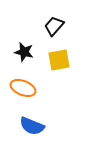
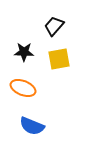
black star: rotated 12 degrees counterclockwise
yellow square: moved 1 px up
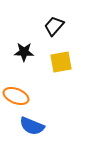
yellow square: moved 2 px right, 3 px down
orange ellipse: moved 7 px left, 8 px down
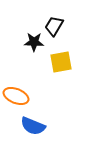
black trapezoid: rotated 10 degrees counterclockwise
black star: moved 10 px right, 10 px up
blue semicircle: moved 1 px right
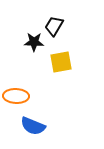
orange ellipse: rotated 20 degrees counterclockwise
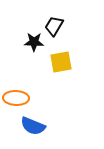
orange ellipse: moved 2 px down
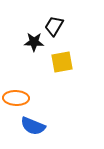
yellow square: moved 1 px right
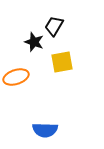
black star: rotated 18 degrees clockwise
orange ellipse: moved 21 px up; rotated 20 degrees counterclockwise
blue semicircle: moved 12 px right, 4 px down; rotated 20 degrees counterclockwise
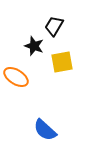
black star: moved 4 px down
orange ellipse: rotated 50 degrees clockwise
blue semicircle: rotated 40 degrees clockwise
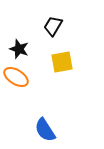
black trapezoid: moved 1 px left
black star: moved 15 px left, 3 px down
blue semicircle: rotated 15 degrees clockwise
